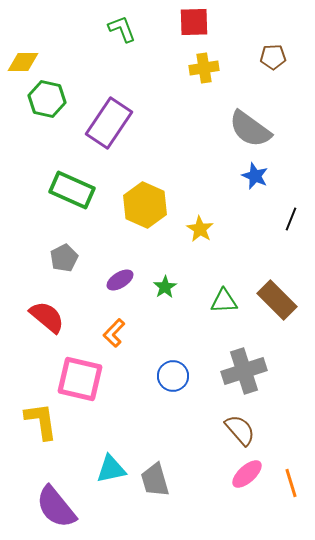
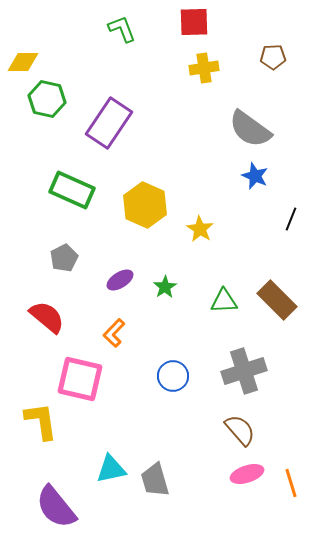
pink ellipse: rotated 24 degrees clockwise
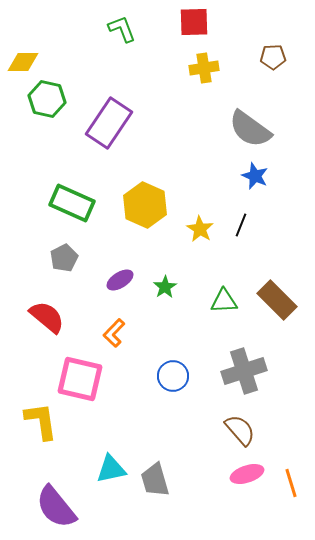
green rectangle: moved 13 px down
black line: moved 50 px left, 6 px down
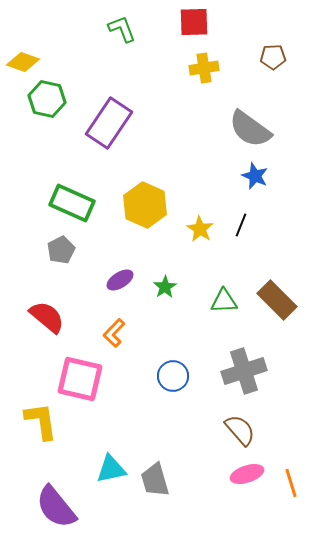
yellow diamond: rotated 20 degrees clockwise
gray pentagon: moved 3 px left, 8 px up
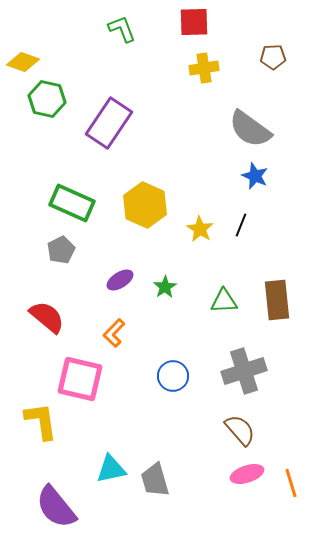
brown rectangle: rotated 39 degrees clockwise
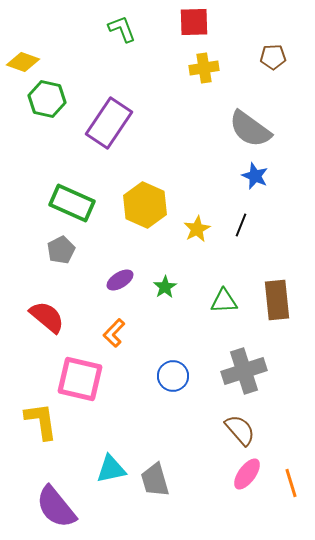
yellow star: moved 3 px left; rotated 12 degrees clockwise
pink ellipse: rotated 36 degrees counterclockwise
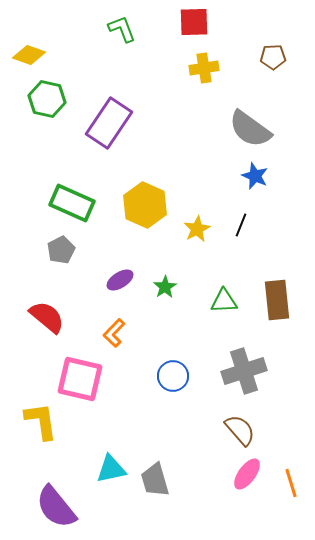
yellow diamond: moved 6 px right, 7 px up
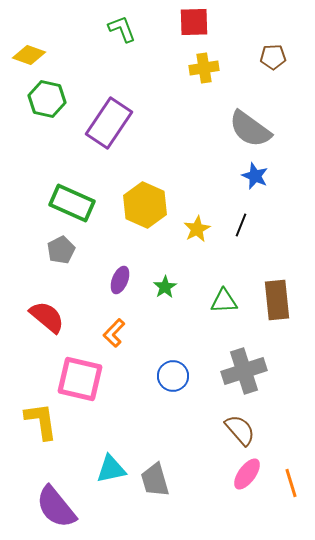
purple ellipse: rotated 36 degrees counterclockwise
